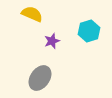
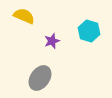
yellow semicircle: moved 8 px left, 2 px down
cyan hexagon: rotated 25 degrees counterclockwise
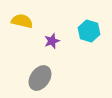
yellow semicircle: moved 2 px left, 5 px down; rotated 10 degrees counterclockwise
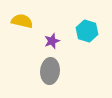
cyan hexagon: moved 2 px left
gray ellipse: moved 10 px right, 7 px up; rotated 30 degrees counterclockwise
